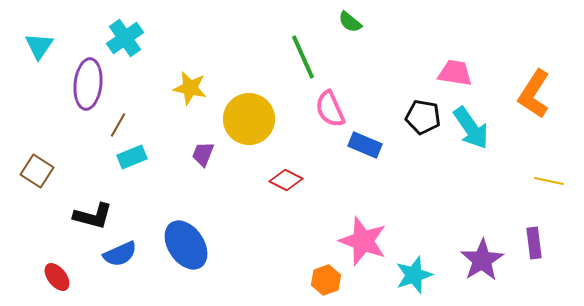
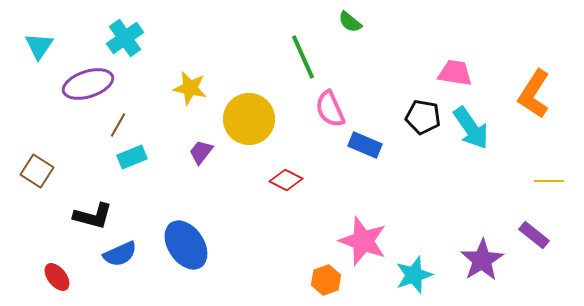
purple ellipse: rotated 66 degrees clockwise
purple trapezoid: moved 2 px left, 2 px up; rotated 16 degrees clockwise
yellow line: rotated 12 degrees counterclockwise
purple rectangle: moved 8 px up; rotated 44 degrees counterclockwise
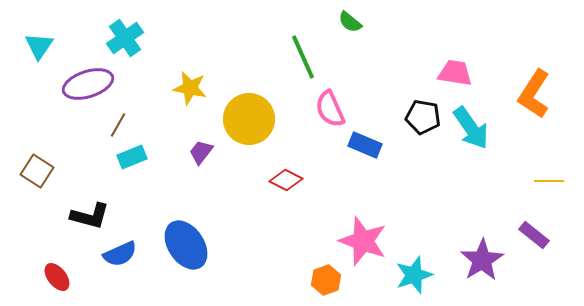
black L-shape: moved 3 px left
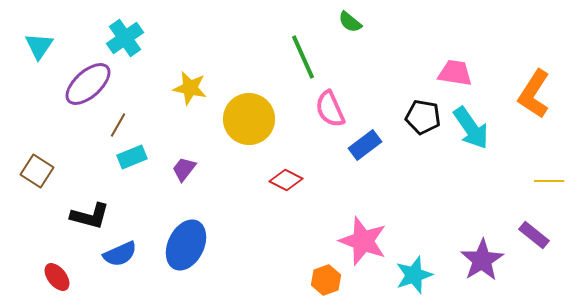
purple ellipse: rotated 24 degrees counterclockwise
blue rectangle: rotated 60 degrees counterclockwise
purple trapezoid: moved 17 px left, 17 px down
blue ellipse: rotated 60 degrees clockwise
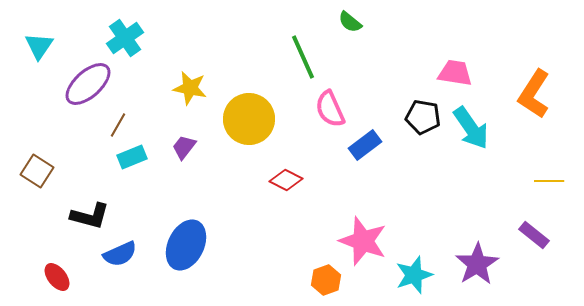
purple trapezoid: moved 22 px up
purple star: moved 5 px left, 4 px down
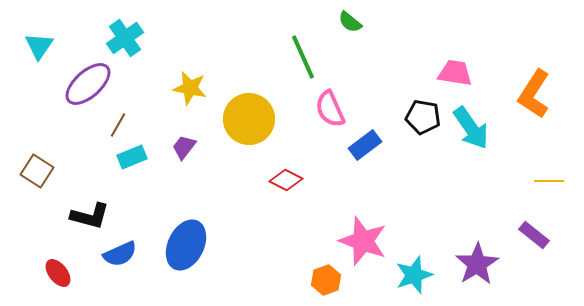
red ellipse: moved 1 px right, 4 px up
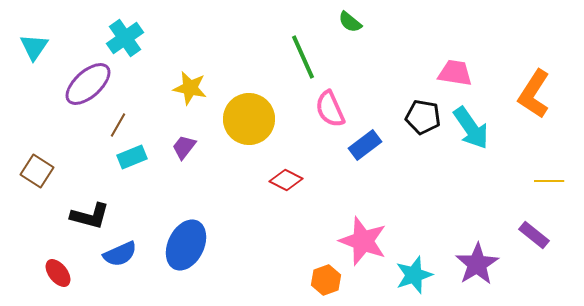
cyan triangle: moved 5 px left, 1 px down
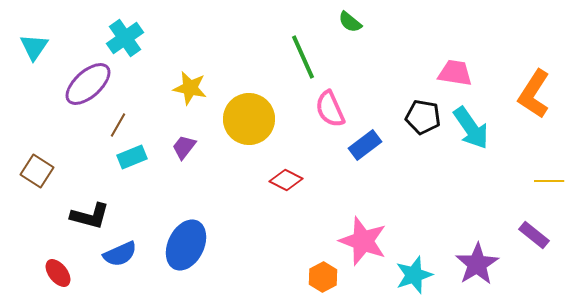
orange hexagon: moved 3 px left, 3 px up; rotated 8 degrees counterclockwise
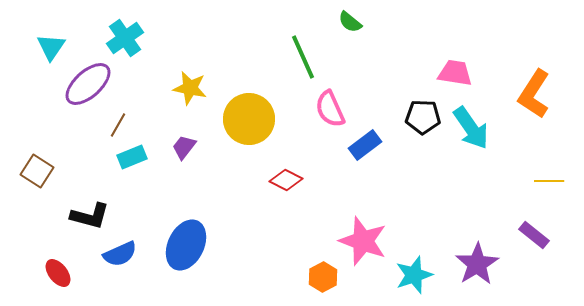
cyan triangle: moved 17 px right
black pentagon: rotated 8 degrees counterclockwise
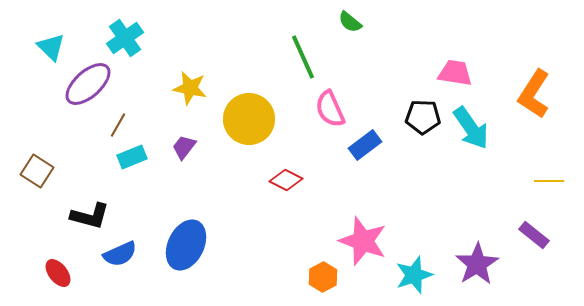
cyan triangle: rotated 20 degrees counterclockwise
